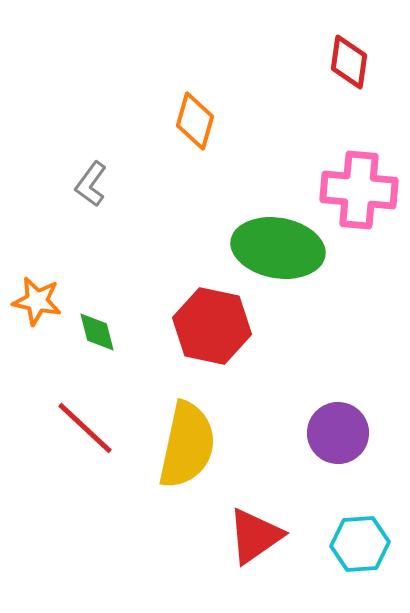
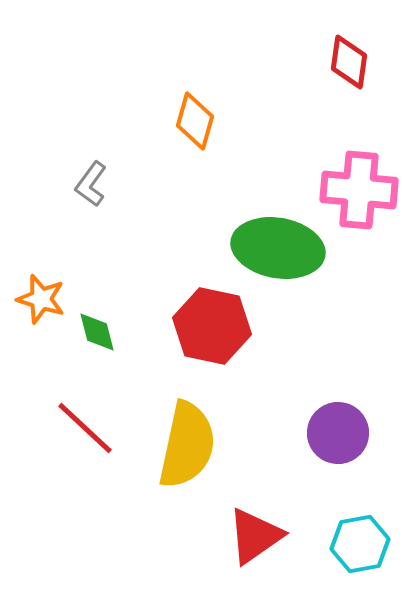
orange star: moved 4 px right, 2 px up; rotated 6 degrees clockwise
cyan hexagon: rotated 6 degrees counterclockwise
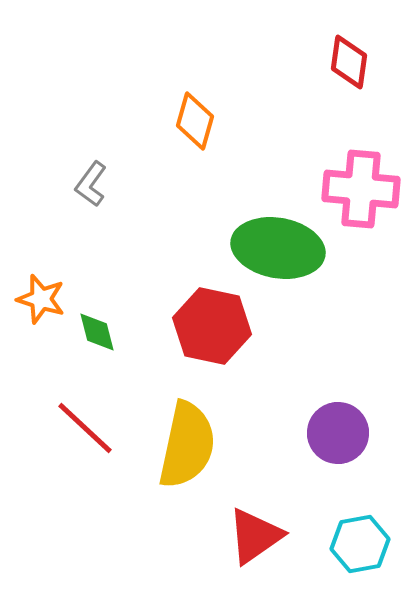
pink cross: moved 2 px right, 1 px up
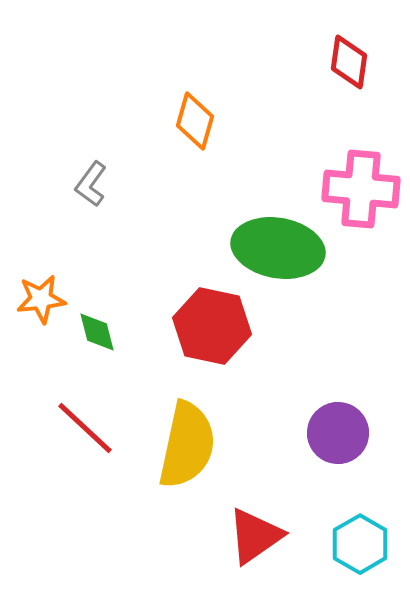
orange star: rotated 24 degrees counterclockwise
cyan hexagon: rotated 20 degrees counterclockwise
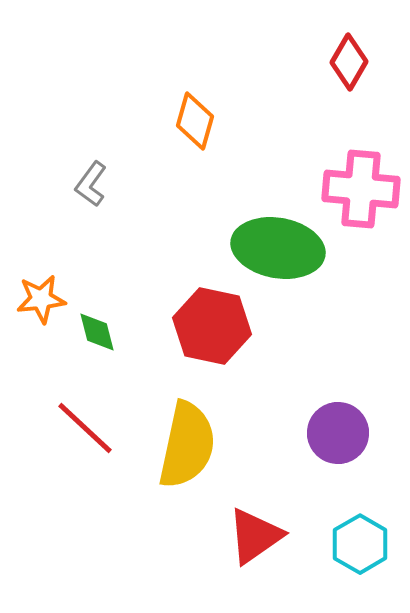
red diamond: rotated 22 degrees clockwise
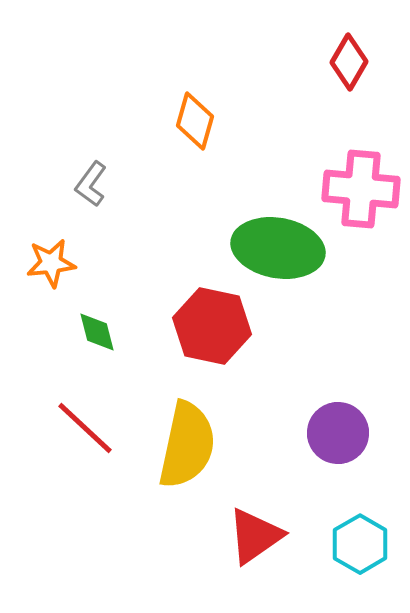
orange star: moved 10 px right, 36 px up
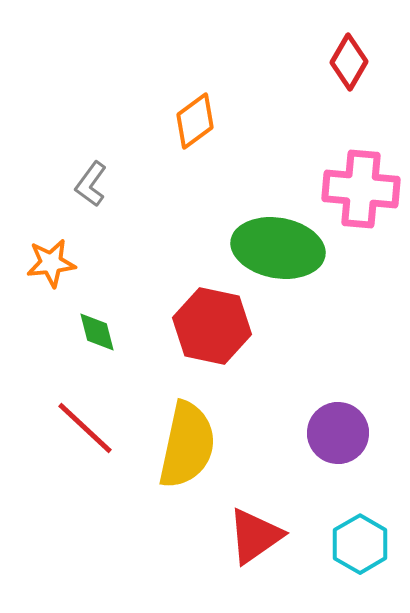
orange diamond: rotated 38 degrees clockwise
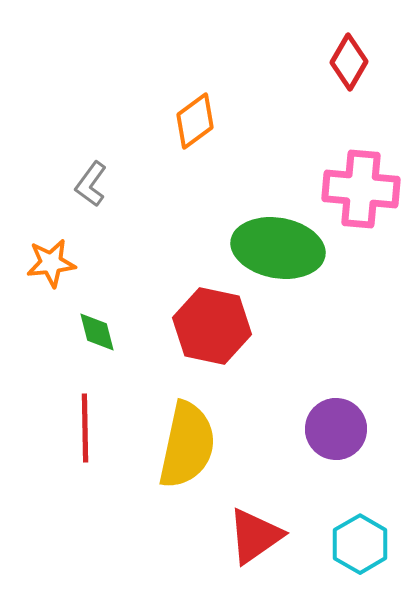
red line: rotated 46 degrees clockwise
purple circle: moved 2 px left, 4 px up
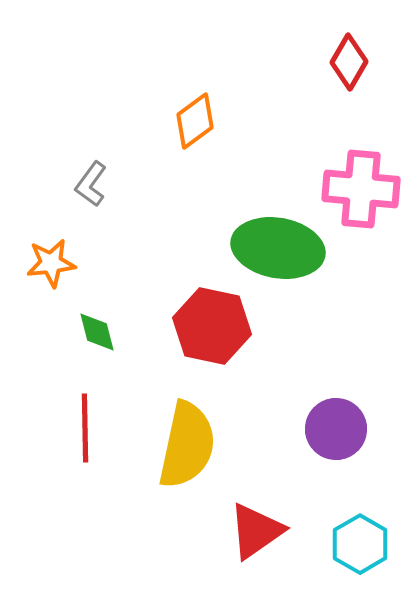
red triangle: moved 1 px right, 5 px up
